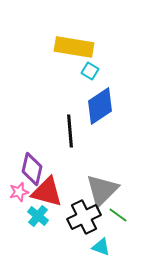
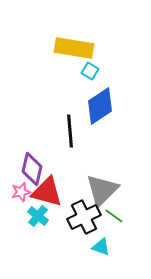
yellow rectangle: moved 1 px down
pink star: moved 2 px right
green line: moved 4 px left, 1 px down
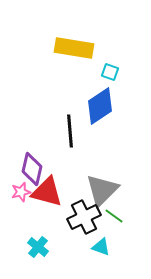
cyan square: moved 20 px right, 1 px down; rotated 12 degrees counterclockwise
cyan cross: moved 31 px down
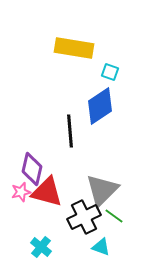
cyan cross: moved 3 px right
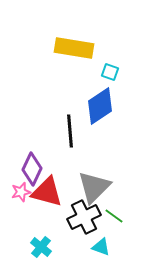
purple diamond: rotated 12 degrees clockwise
gray triangle: moved 8 px left, 3 px up
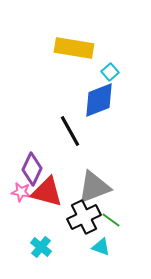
cyan square: rotated 30 degrees clockwise
blue diamond: moved 1 px left, 6 px up; rotated 12 degrees clockwise
black line: rotated 24 degrees counterclockwise
gray triangle: rotated 24 degrees clockwise
pink star: rotated 24 degrees clockwise
green line: moved 3 px left, 4 px down
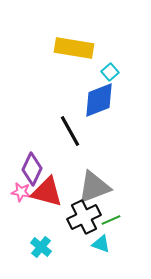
green line: rotated 60 degrees counterclockwise
cyan triangle: moved 3 px up
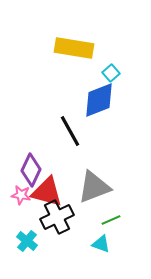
cyan square: moved 1 px right, 1 px down
purple diamond: moved 1 px left, 1 px down
pink star: moved 3 px down
black cross: moved 27 px left
cyan cross: moved 14 px left, 6 px up
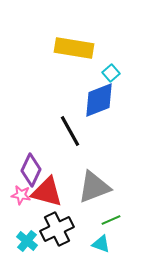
black cross: moved 12 px down
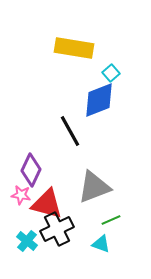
red triangle: moved 12 px down
